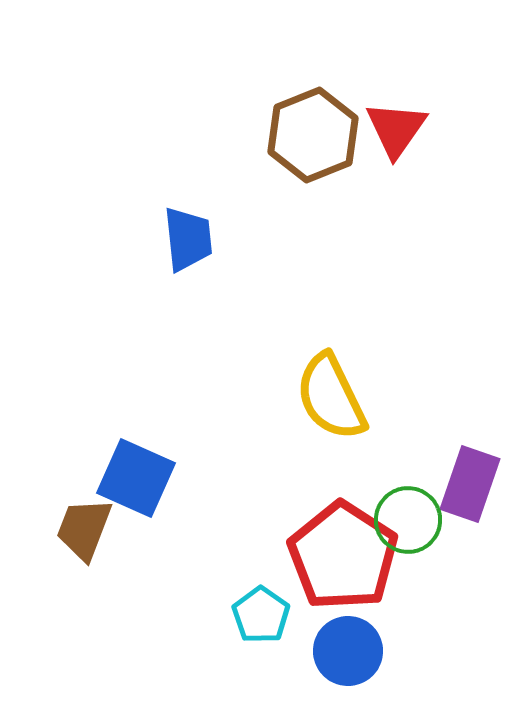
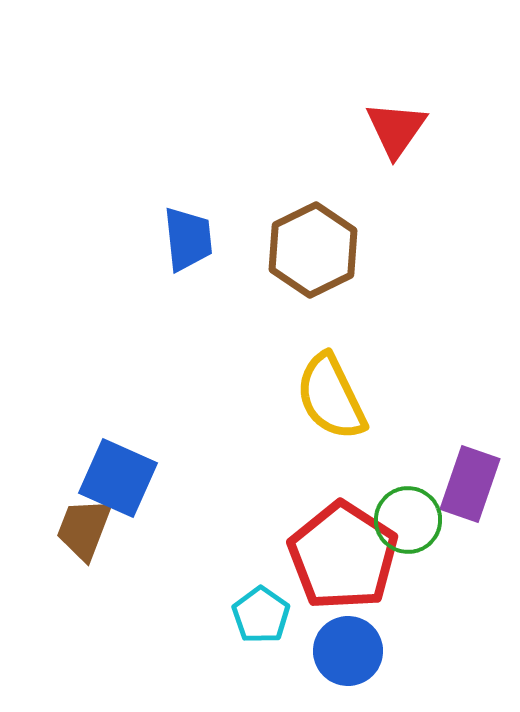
brown hexagon: moved 115 px down; rotated 4 degrees counterclockwise
blue square: moved 18 px left
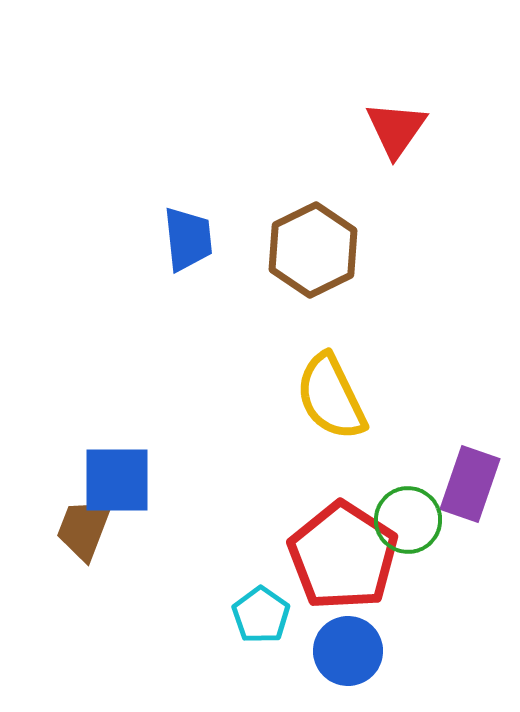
blue square: moved 1 px left, 2 px down; rotated 24 degrees counterclockwise
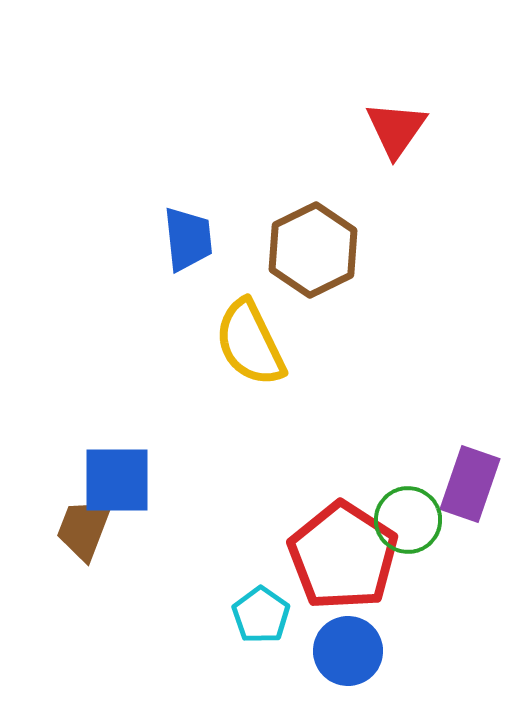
yellow semicircle: moved 81 px left, 54 px up
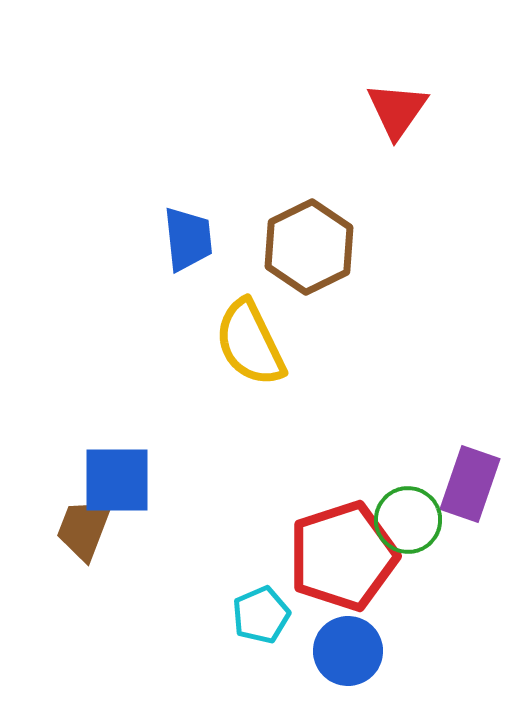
red triangle: moved 1 px right, 19 px up
brown hexagon: moved 4 px left, 3 px up
red pentagon: rotated 21 degrees clockwise
cyan pentagon: rotated 14 degrees clockwise
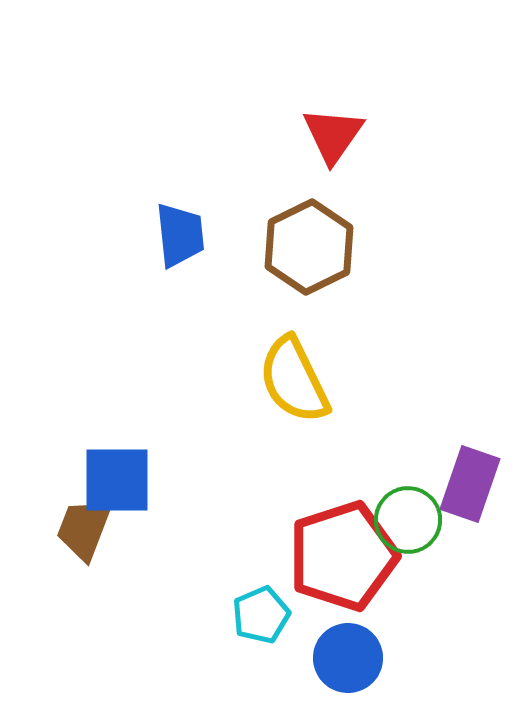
red triangle: moved 64 px left, 25 px down
blue trapezoid: moved 8 px left, 4 px up
yellow semicircle: moved 44 px right, 37 px down
blue circle: moved 7 px down
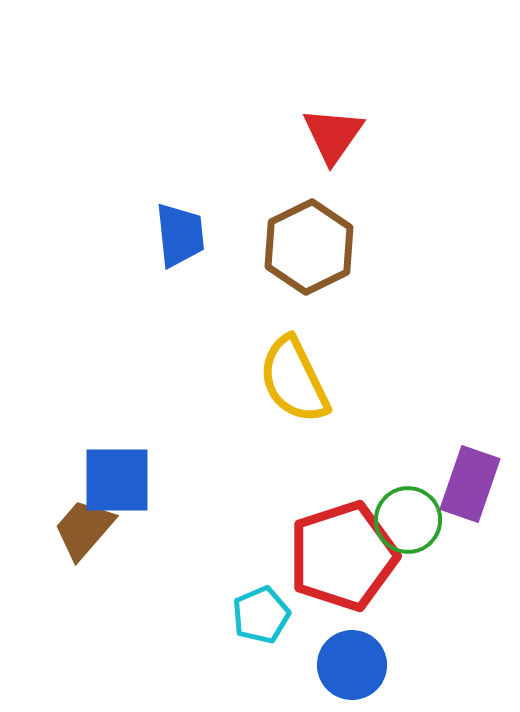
brown trapezoid: rotated 20 degrees clockwise
blue circle: moved 4 px right, 7 px down
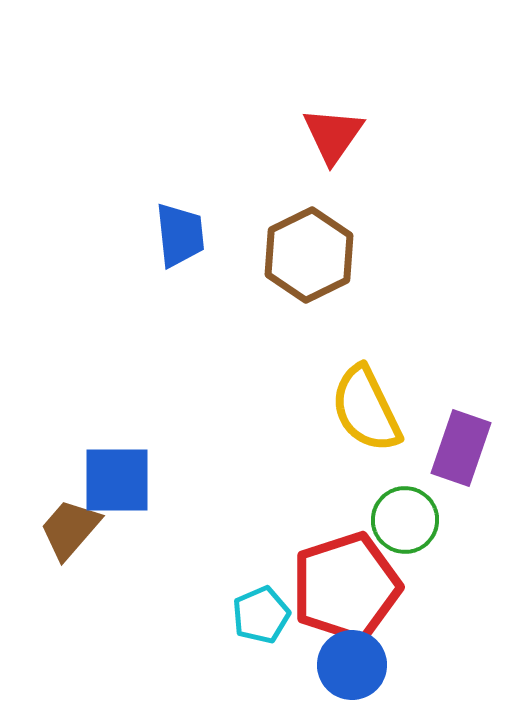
brown hexagon: moved 8 px down
yellow semicircle: moved 72 px right, 29 px down
purple rectangle: moved 9 px left, 36 px up
green circle: moved 3 px left
brown trapezoid: moved 14 px left
red pentagon: moved 3 px right, 31 px down
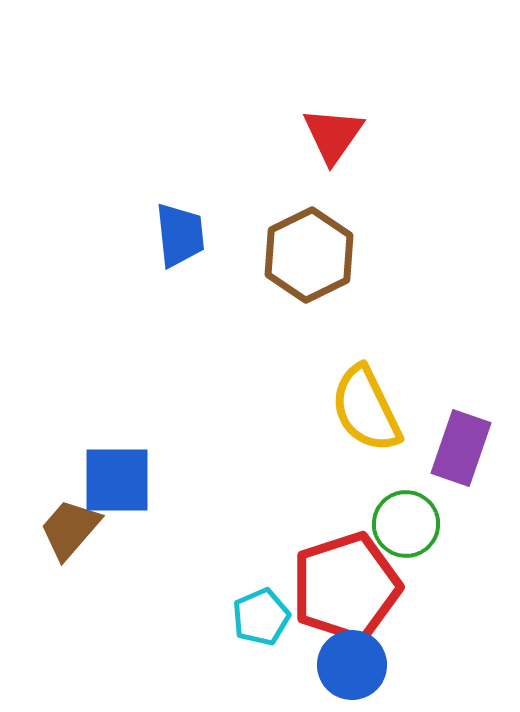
green circle: moved 1 px right, 4 px down
cyan pentagon: moved 2 px down
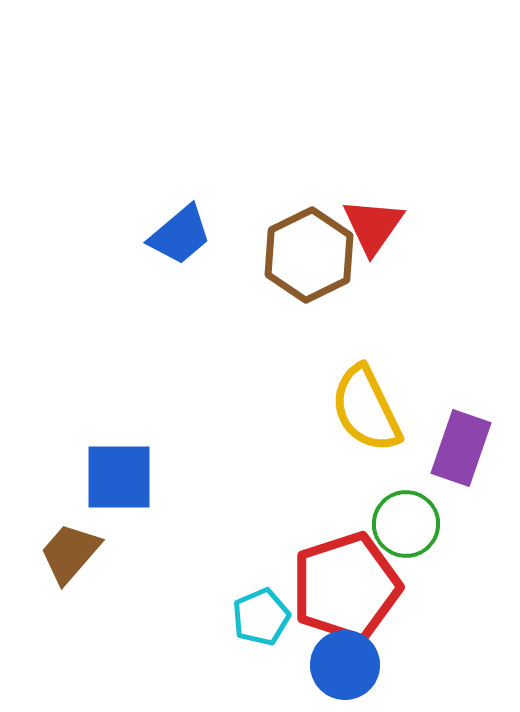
red triangle: moved 40 px right, 91 px down
blue trapezoid: rotated 56 degrees clockwise
blue square: moved 2 px right, 3 px up
brown trapezoid: moved 24 px down
blue circle: moved 7 px left
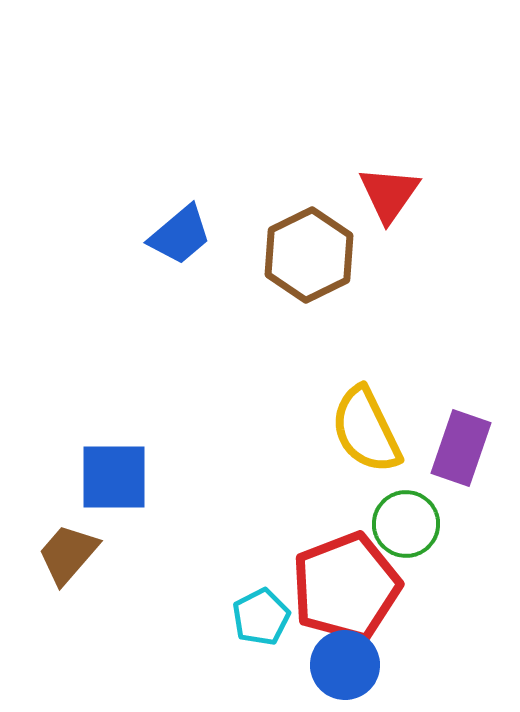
red triangle: moved 16 px right, 32 px up
yellow semicircle: moved 21 px down
blue square: moved 5 px left
brown trapezoid: moved 2 px left, 1 px down
red pentagon: rotated 3 degrees counterclockwise
cyan pentagon: rotated 4 degrees counterclockwise
